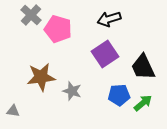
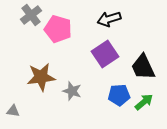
gray cross: rotated 10 degrees clockwise
green arrow: moved 1 px right, 1 px up
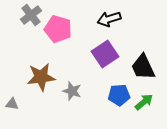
gray triangle: moved 1 px left, 7 px up
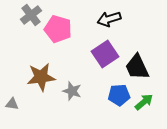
black trapezoid: moved 6 px left
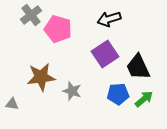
black trapezoid: moved 1 px right
blue pentagon: moved 1 px left, 1 px up
green arrow: moved 3 px up
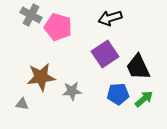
gray cross: rotated 25 degrees counterclockwise
black arrow: moved 1 px right, 1 px up
pink pentagon: moved 2 px up
gray star: rotated 24 degrees counterclockwise
gray triangle: moved 10 px right
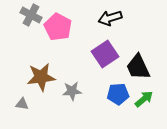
pink pentagon: rotated 12 degrees clockwise
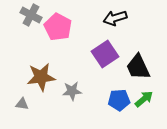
black arrow: moved 5 px right
blue pentagon: moved 1 px right, 6 px down
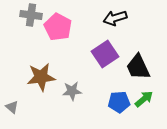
gray cross: rotated 20 degrees counterclockwise
blue pentagon: moved 2 px down
gray triangle: moved 10 px left, 3 px down; rotated 32 degrees clockwise
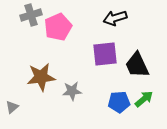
gray cross: rotated 25 degrees counterclockwise
pink pentagon: rotated 20 degrees clockwise
purple square: rotated 28 degrees clockwise
black trapezoid: moved 1 px left, 2 px up
gray triangle: rotated 40 degrees clockwise
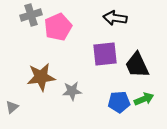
black arrow: rotated 25 degrees clockwise
green arrow: rotated 18 degrees clockwise
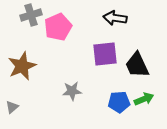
brown star: moved 19 px left, 11 px up; rotated 16 degrees counterclockwise
